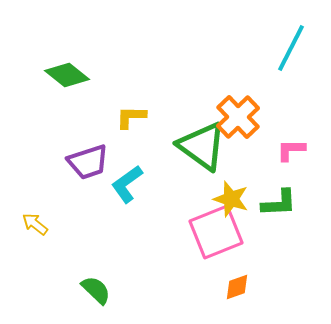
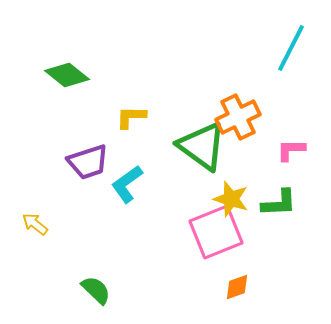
orange cross: rotated 18 degrees clockwise
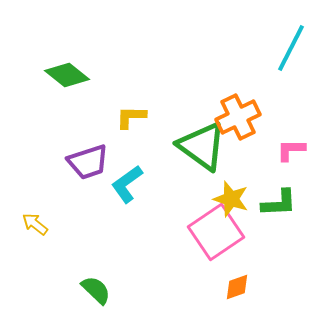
pink square: rotated 12 degrees counterclockwise
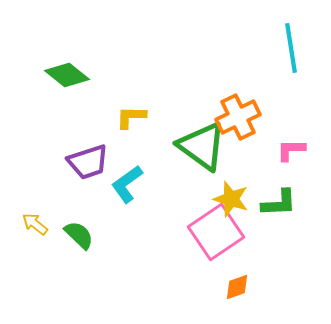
cyan line: rotated 36 degrees counterclockwise
green semicircle: moved 17 px left, 55 px up
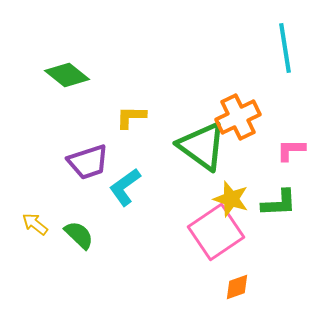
cyan line: moved 6 px left
cyan L-shape: moved 2 px left, 3 px down
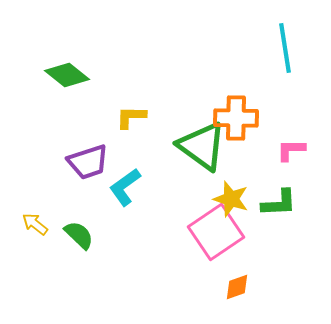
orange cross: moved 2 px left, 1 px down; rotated 27 degrees clockwise
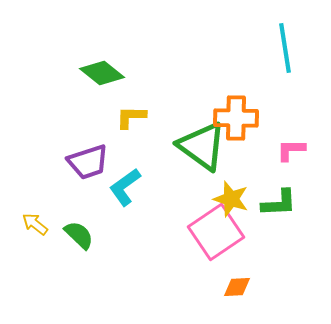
green diamond: moved 35 px right, 2 px up
orange diamond: rotated 16 degrees clockwise
